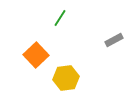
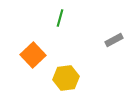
green line: rotated 18 degrees counterclockwise
orange square: moved 3 px left
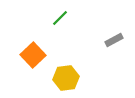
green line: rotated 30 degrees clockwise
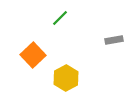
gray rectangle: rotated 18 degrees clockwise
yellow hexagon: rotated 20 degrees counterclockwise
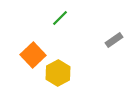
gray rectangle: rotated 24 degrees counterclockwise
yellow hexagon: moved 8 px left, 5 px up
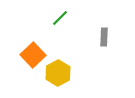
gray rectangle: moved 10 px left, 3 px up; rotated 54 degrees counterclockwise
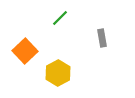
gray rectangle: moved 2 px left, 1 px down; rotated 12 degrees counterclockwise
orange square: moved 8 px left, 4 px up
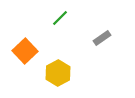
gray rectangle: rotated 66 degrees clockwise
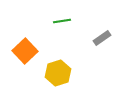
green line: moved 2 px right, 3 px down; rotated 36 degrees clockwise
yellow hexagon: rotated 10 degrees clockwise
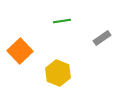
orange square: moved 5 px left
yellow hexagon: rotated 20 degrees counterclockwise
